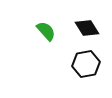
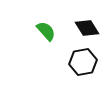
black hexagon: moved 3 px left, 2 px up
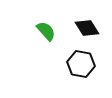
black hexagon: moved 2 px left, 2 px down; rotated 20 degrees clockwise
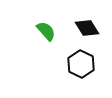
black hexagon: rotated 16 degrees clockwise
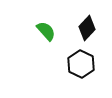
black diamond: rotated 75 degrees clockwise
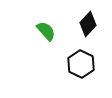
black diamond: moved 1 px right, 4 px up
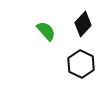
black diamond: moved 5 px left
